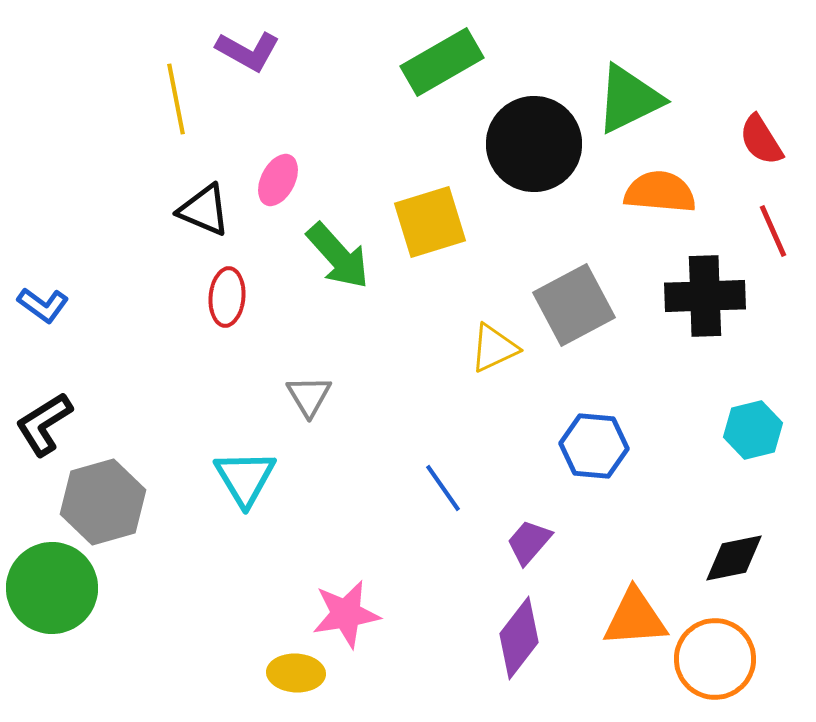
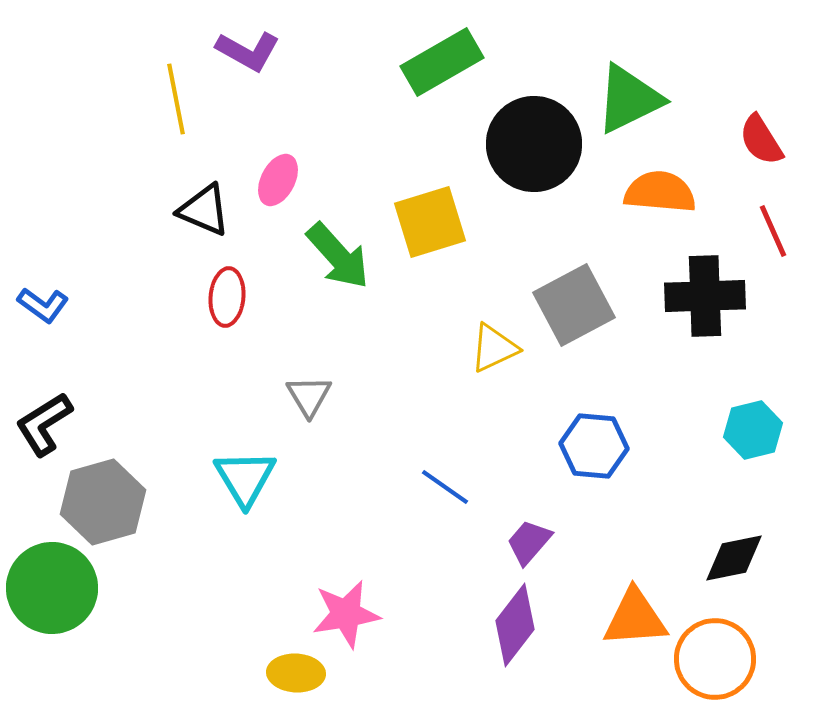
blue line: moved 2 px right, 1 px up; rotated 20 degrees counterclockwise
purple diamond: moved 4 px left, 13 px up
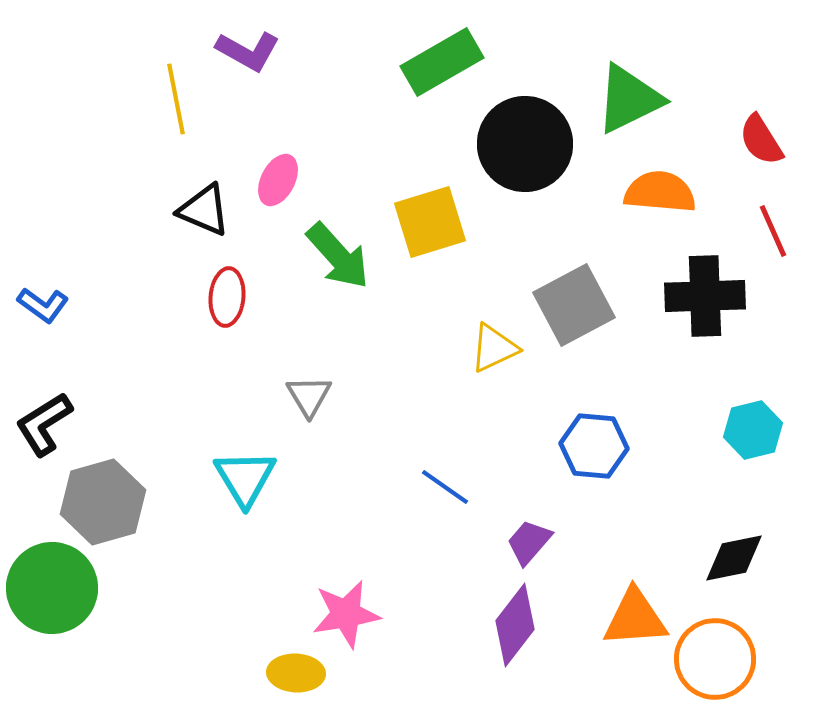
black circle: moved 9 px left
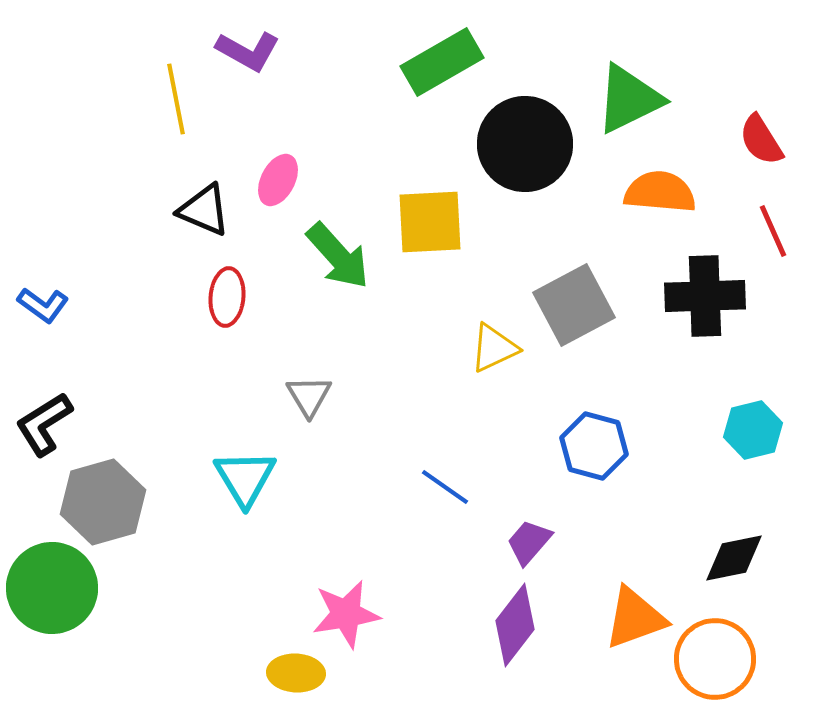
yellow square: rotated 14 degrees clockwise
blue hexagon: rotated 10 degrees clockwise
orange triangle: rotated 16 degrees counterclockwise
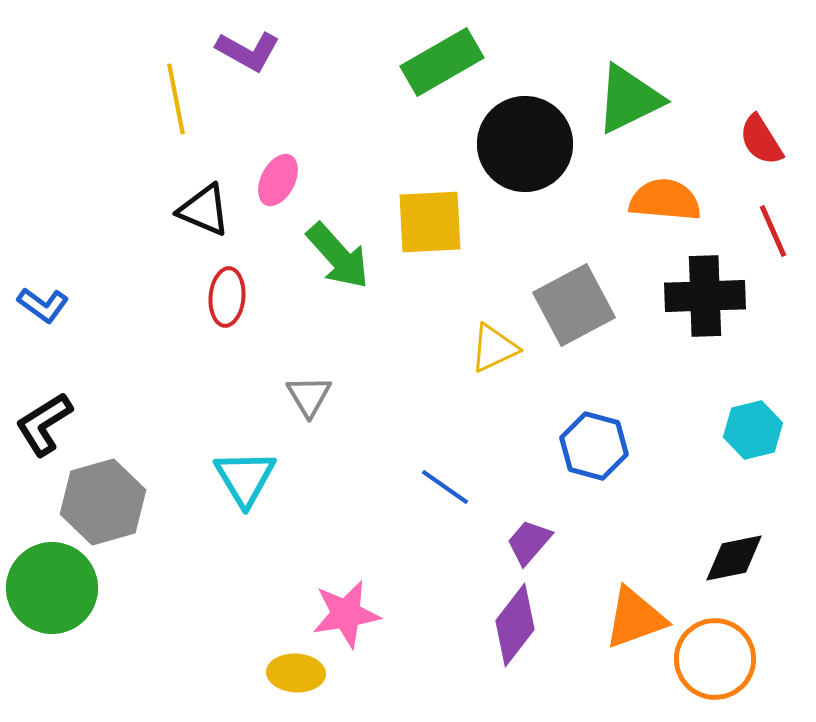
orange semicircle: moved 5 px right, 8 px down
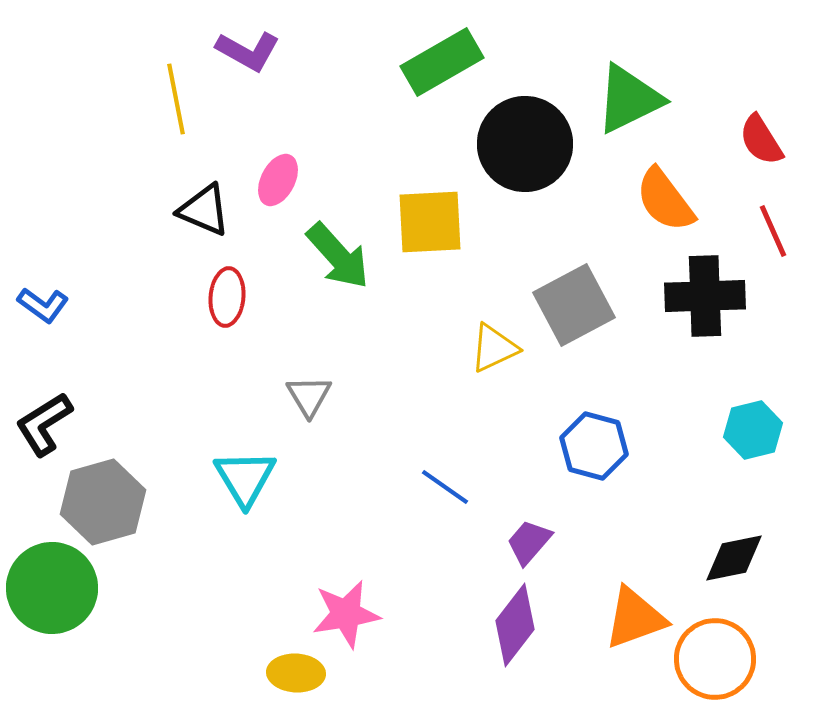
orange semicircle: rotated 132 degrees counterclockwise
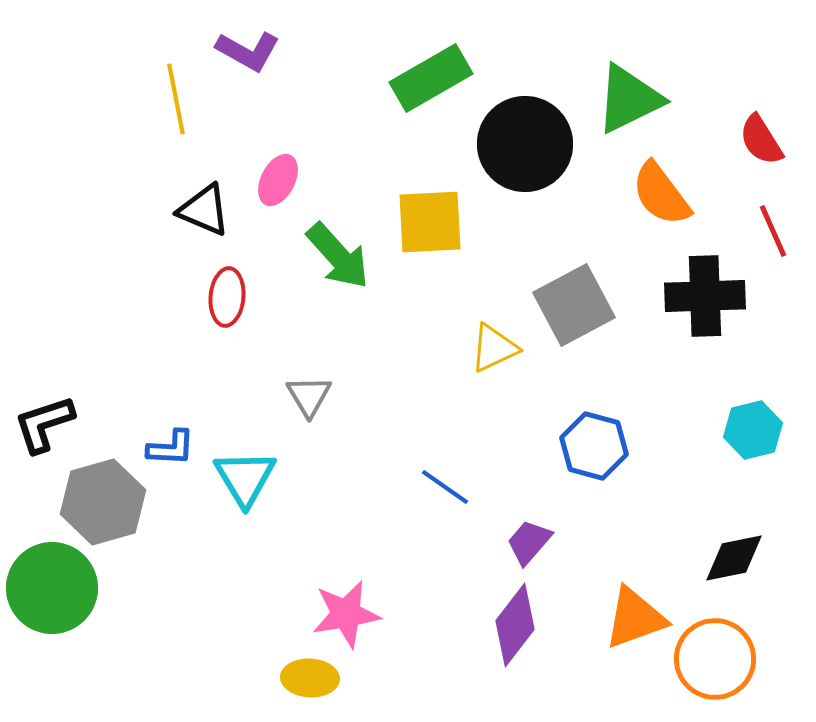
green rectangle: moved 11 px left, 16 px down
orange semicircle: moved 4 px left, 6 px up
blue L-shape: moved 128 px right, 143 px down; rotated 33 degrees counterclockwise
black L-shape: rotated 14 degrees clockwise
yellow ellipse: moved 14 px right, 5 px down
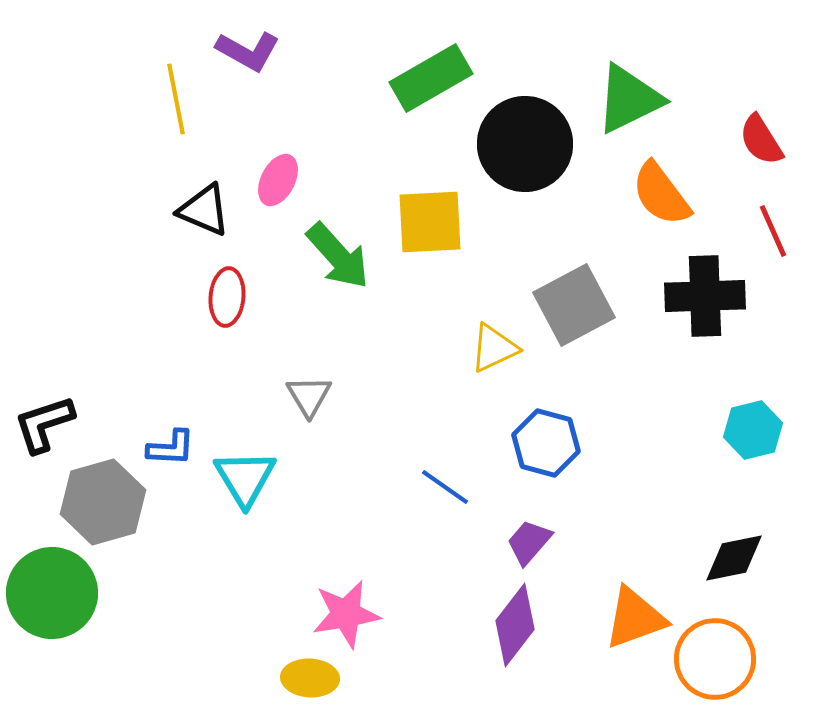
blue hexagon: moved 48 px left, 3 px up
green circle: moved 5 px down
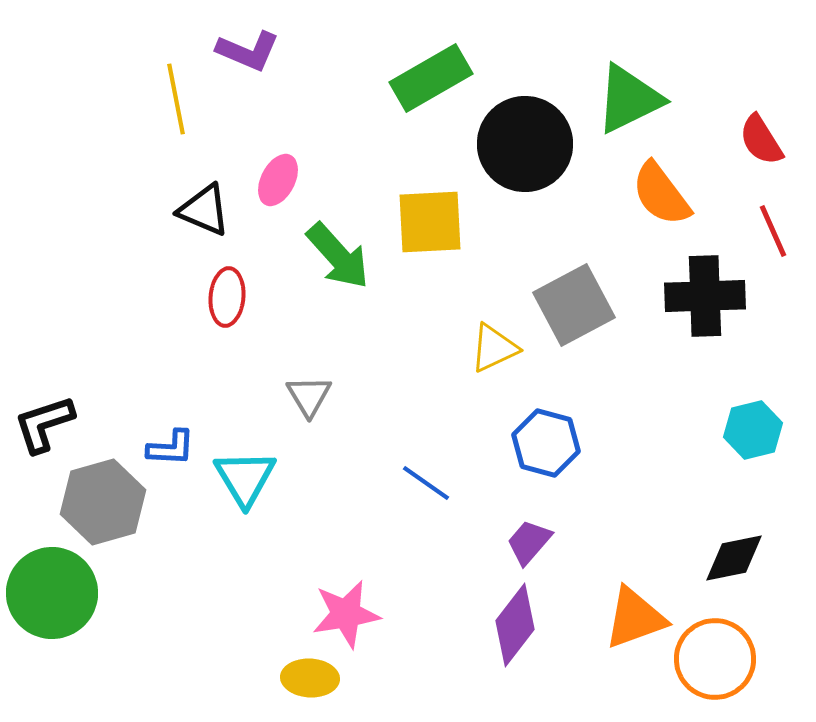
purple L-shape: rotated 6 degrees counterclockwise
blue line: moved 19 px left, 4 px up
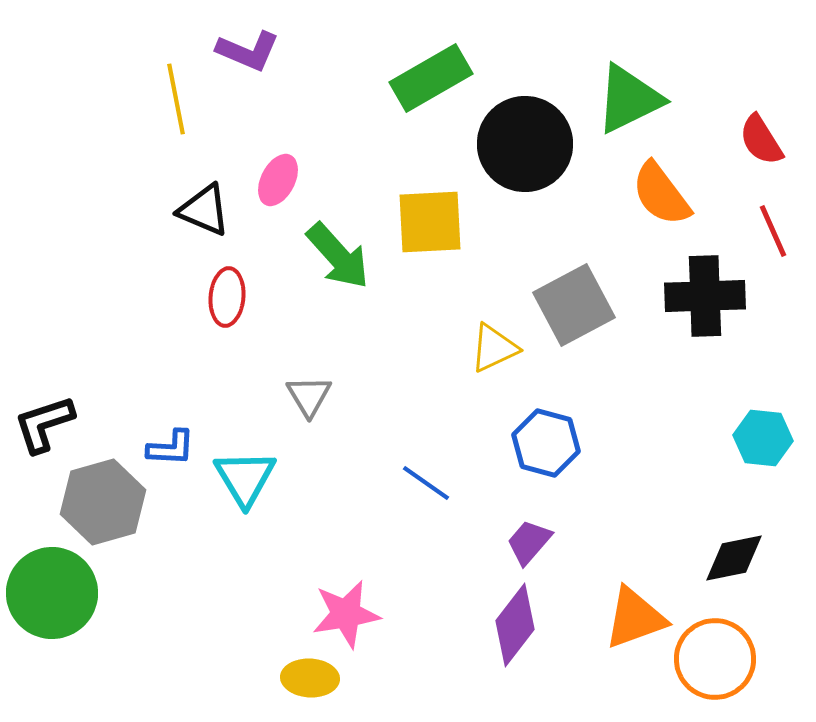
cyan hexagon: moved 10 px right, 8 px down; rotated 20 degrees clockwise
